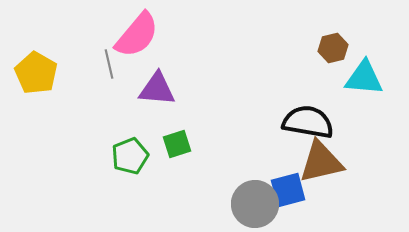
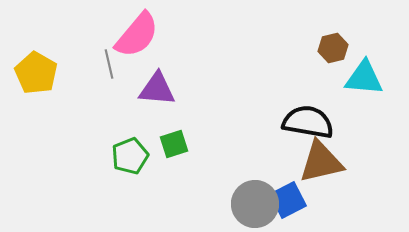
green square: moved 3 px left
blue square: moved 10 px down; rotated 12 degrees counterclockwise
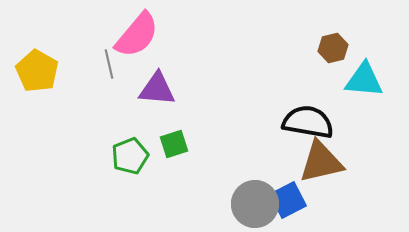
yellow pentagon: moved 1 px right, 2 px up
cyan triangle: moved 2 px down
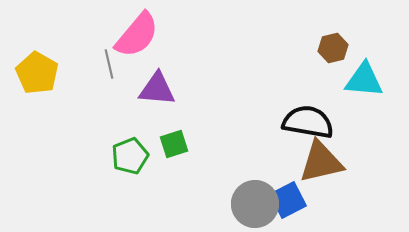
yellow pentagon: moved 2 px down
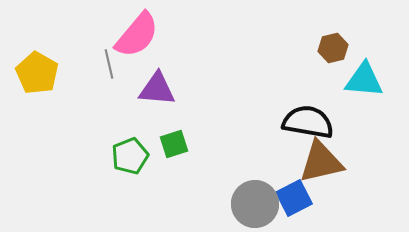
blue square: moved 6 px right, 2 px up
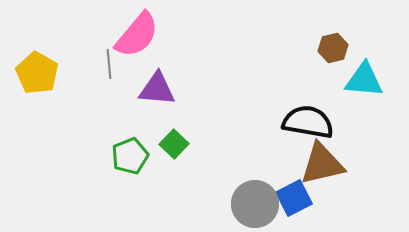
gray line: rotated 8 degrees clockwise
green square: rotated 28 degrees counterclockwise
brown triangle: moved 1 px right, 2 px down
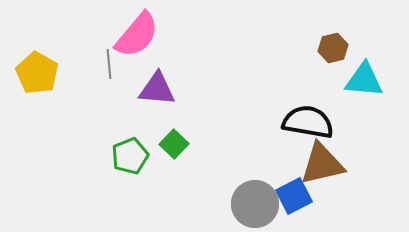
blue square: moved 2 px up
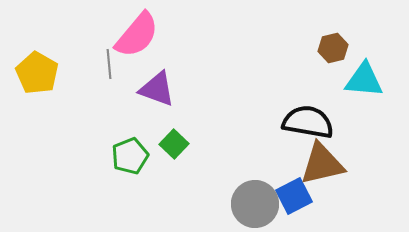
purple triangle: rotated 15 degrees clockwise
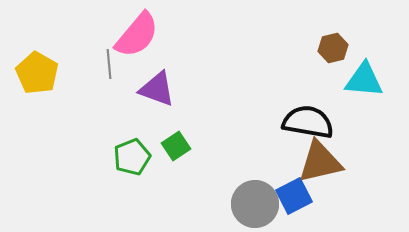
green square: moved 2 px right, 2 px down; rotated 12 degrees clockwise
green pentagon: moved 2 px right, 1 px down
brown triangle: moved 2 px left, 2 px up
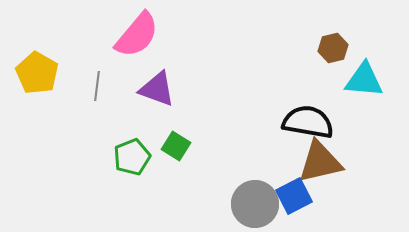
gray line: moved 12 px left, 22 px down; rotated 12 degrees clockwise
green square: rotated 24 degrees counterclockwise
